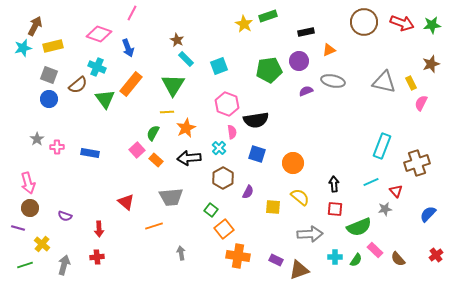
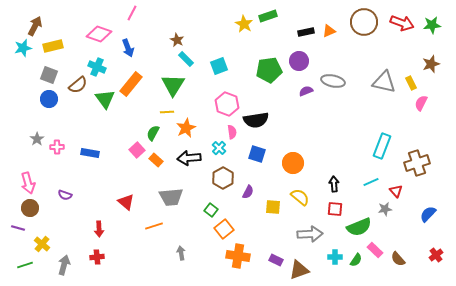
orange triangle at (329, 50): moved 19 px up
purple semicircle at (65, 216): moved 21 px up
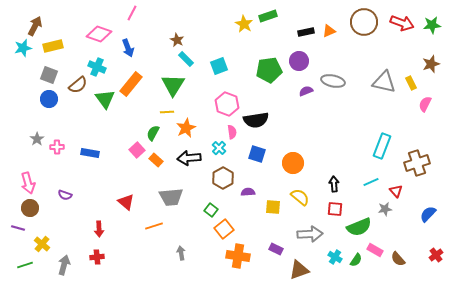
pink semicircle at (421, 103): moved 4 px right, 1 px down
purple semicircle at (248, 192): rotated 120 degrees counterclockwise
pink rectangle at (375, 250): rotated 14 degrees counterclockwise
cyan cross at (335, 257): rotated 32 degrees clockwise
purple rectangle at (276, 260): moved 11 px up
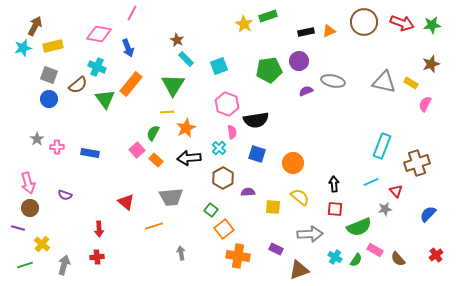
pink diamond at (99, 34): rotated 10 degrees counterclockwise
yellow rectangle at (411, 83): rotated 32 degrees counterclockwise
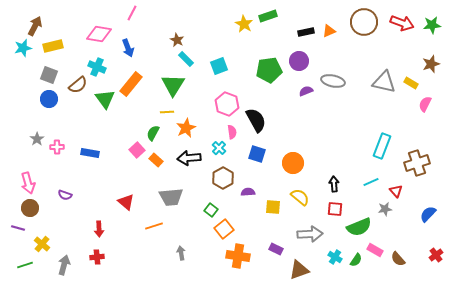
black semicircle at (256, 120): rotated 110 degrees counterclockwise
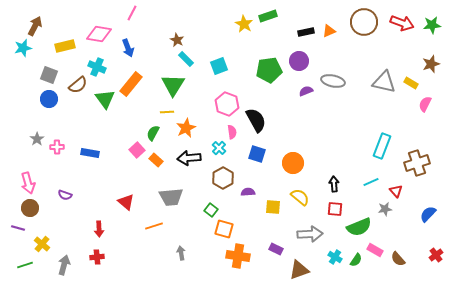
yellow rectangle at (53, 46): moved 12 px right
orange square at (224, 229): rotated 36 degrees counterclockwise
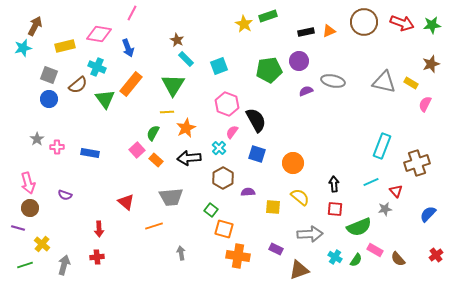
pink semicircle at (232, 132): rotated 136 degrees counterclockwise
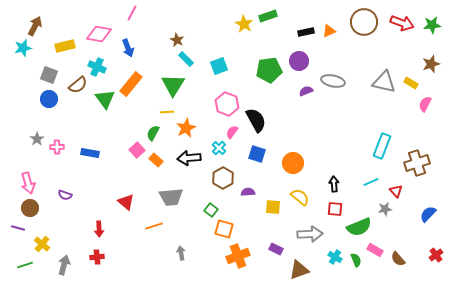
orange cross at (238, 256): rotated 30 degrees counterclockwise
green semicircle at (356, 260): rotated 56 degrees counterclockwise
